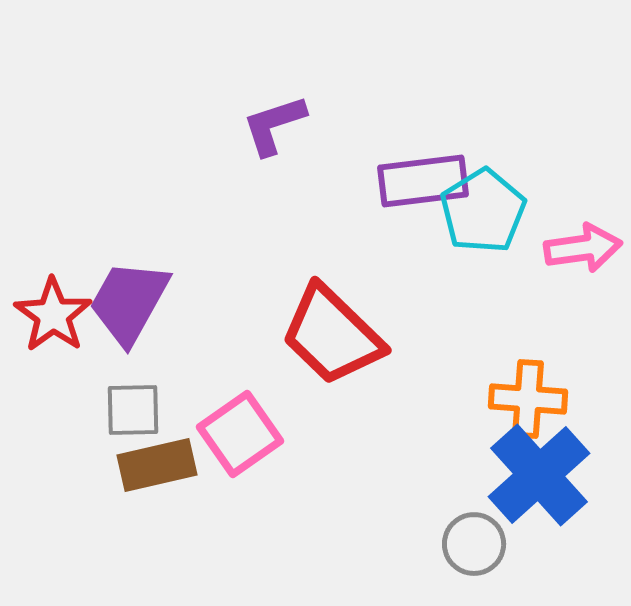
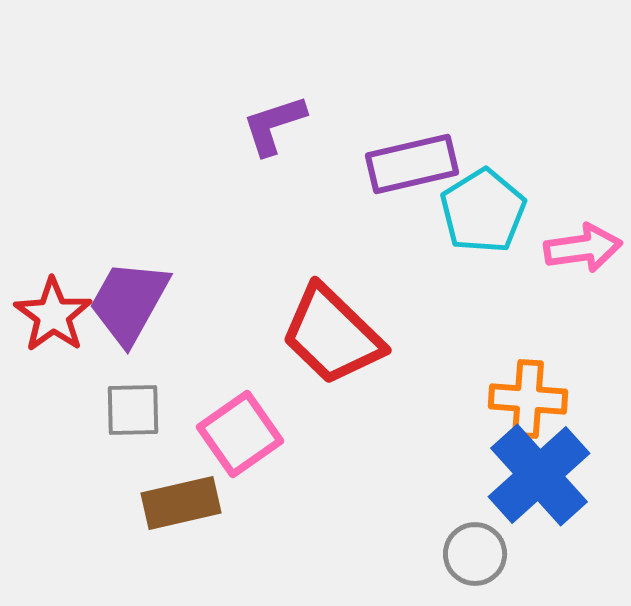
purple rectangle: moved 11 px left, 17 px up; rotated 6 degrees counterclockwise
brown rectangle: moved 24 px right, 38 px down
gray circle: moved 1 px right, 10 px down
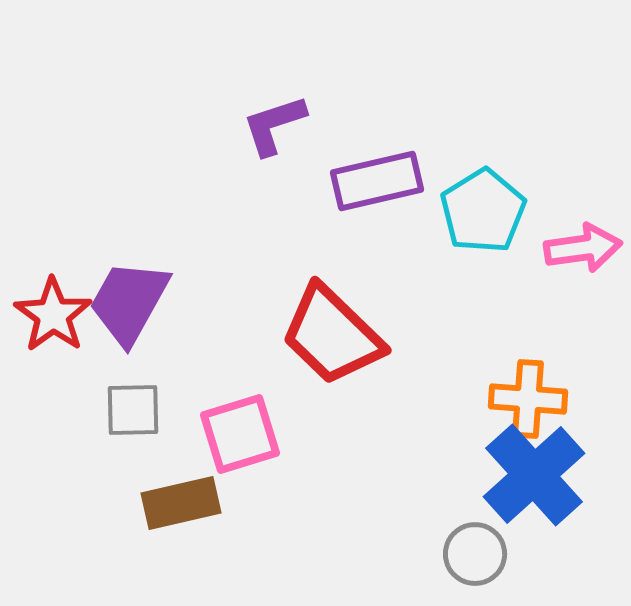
purple rectangle: moved 35 px left, 17 px down
pink square: rotated 18 degrees clockwise
blue cross: moved 5 px left
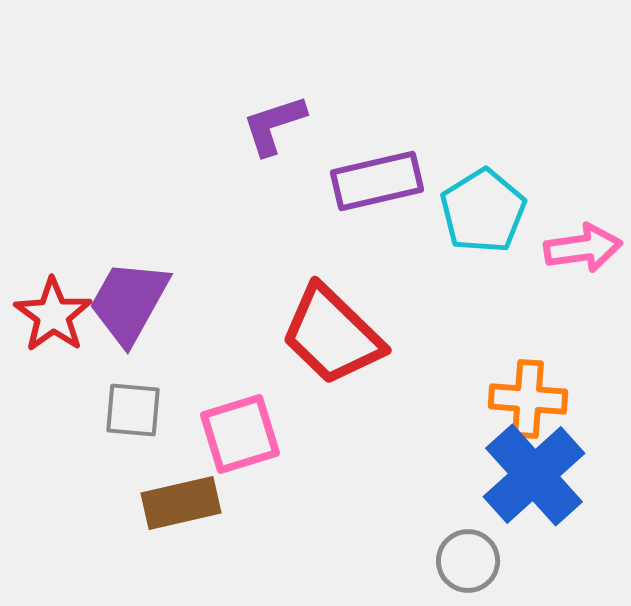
gray square: rotated 6 degrees clockwise
gray circle: moved 7 px left, 7 px down
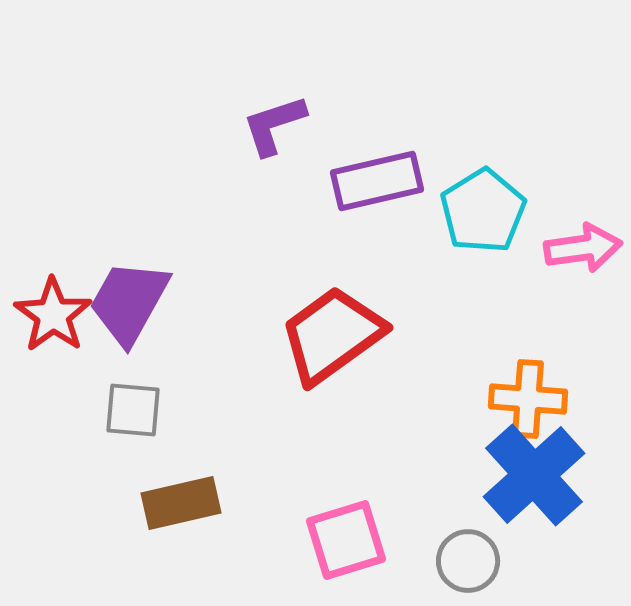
red trapezoid: rotated 100 degrees clockwise
pink square: moved 106 px right, 106 px down
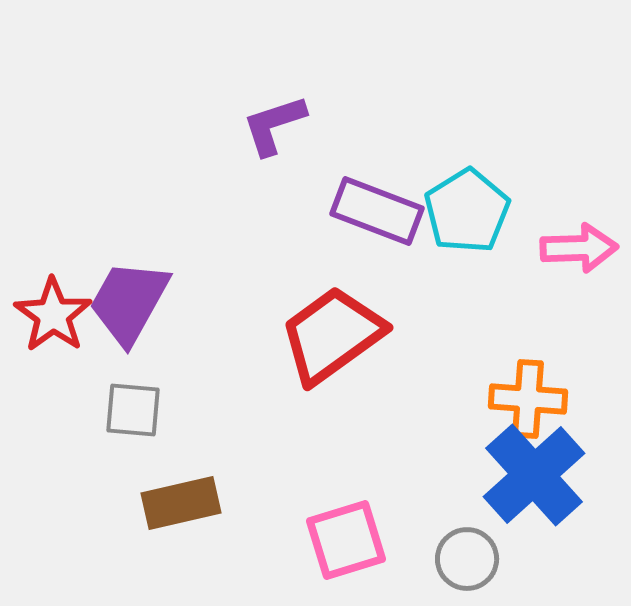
purple rectangle: moved 30 px down; rotated 34 degrees clockwise
cyan pentagon: moved 16 px left
pink arrow: moved 4 px left; rotated 6 degrees clockwise
gray circle: moved 1 px left, 2 px up
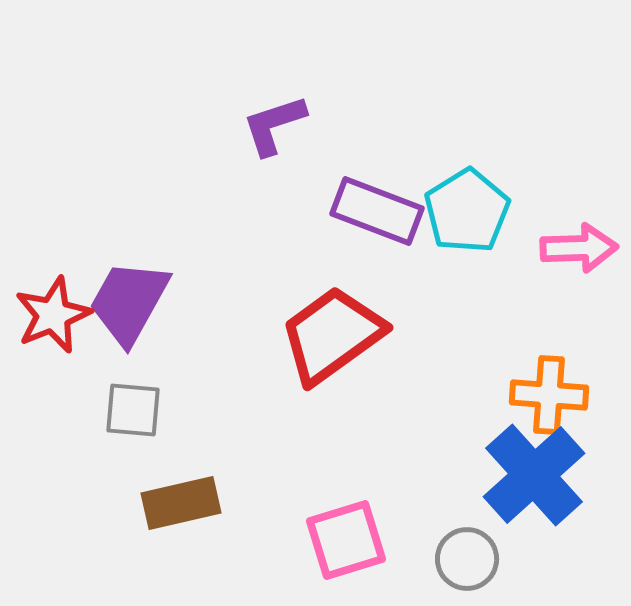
red star: rotated 14 degrees clockwise
orange cross: moved 21 px right, 4 px up
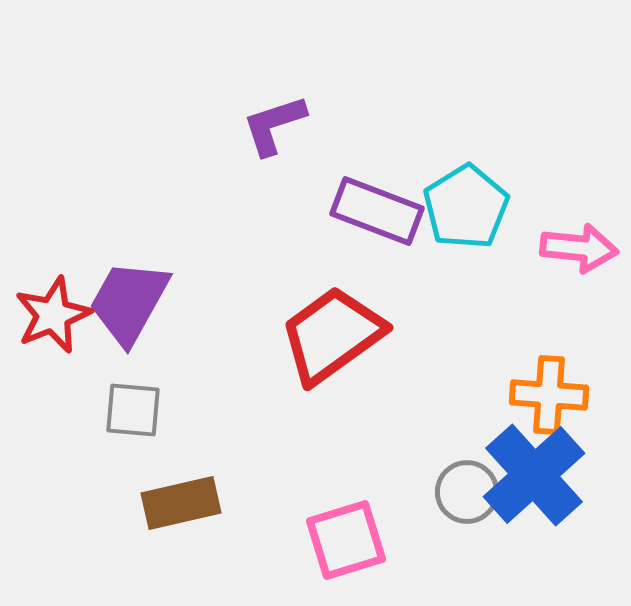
cyan pentagon: moved 1 px left, 4 px up
pink arrow: rotated 8 degrees clockwise
gray circle: moved 67 px up
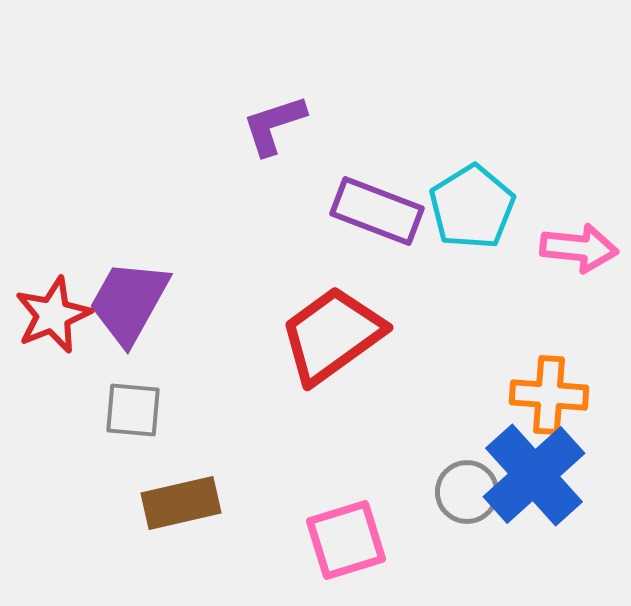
cyan pentagon: moved 6 px right
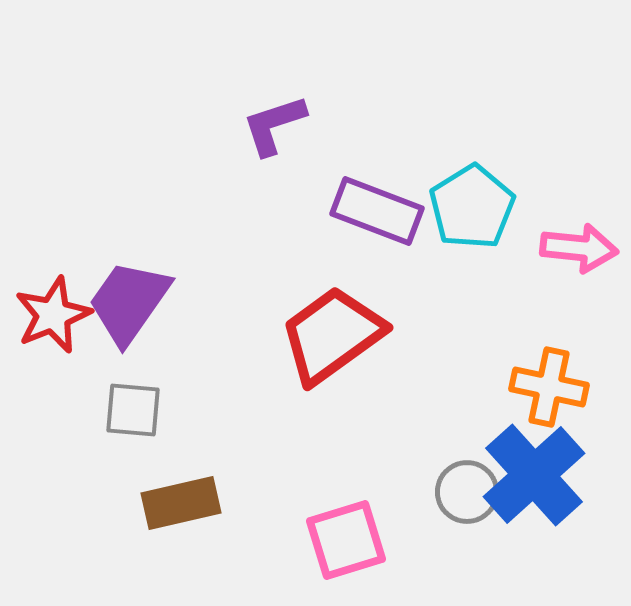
purple trapezoid: rotated 6 degrees clockwise
orange cross: moved 8 px up; rotated 8 degrees clockwise
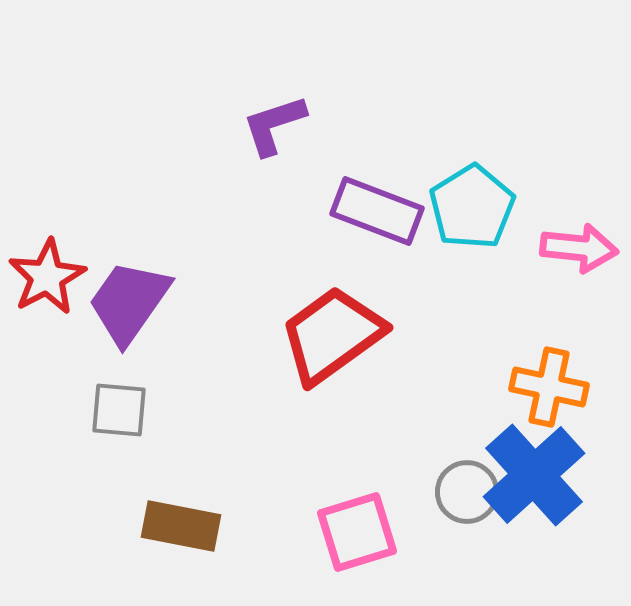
red star: moved 6 px left, 38 px up; rotated 6 degrees counterclockwise
gray square: moved 14 px left
brown rectangle: moved 23 px down; rotated 24 degrees clockwise
pink square: moved 11 px right, 8 px up
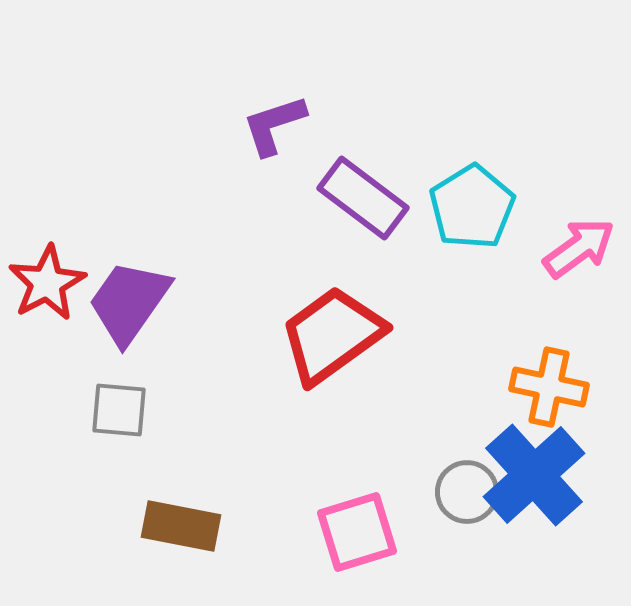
purple rectangle: moved 14 px left, 13 px up; rotated 16 degrees clockwise
pink arrow: rotated 42 degrees counterclockwise
red star: moved 6 px down
